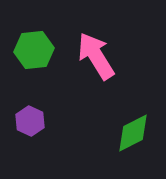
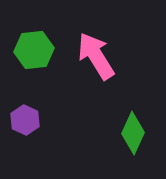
purple hexagon: moved 5 px left, 1 px up
green diamond: rotated 39 degrees counterclockwise
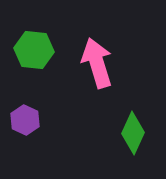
green hexagon: rotated 12 degrees clockwise
pink arrow: moved 1 px right, 7 px down; rotated 15 degrees clockwise
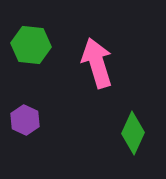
green hexagon: moved 3 px left, 5 px up
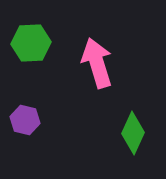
green hexagon: moved 2 px up; rotated 9 degrees counterclockwise
purple hexagon: rotated 12 degrees counterclockwise
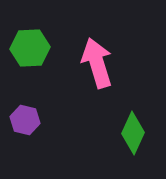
green hexagon: moved 1 px left, 5 px down
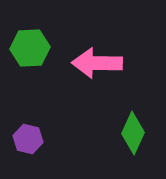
pink arrow: rotated 72 degrees counterclockwise
purple hexagon: moved 3 px right, 19 px down
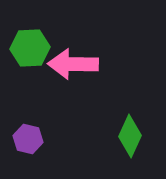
pink arrow: moved 24 px left, 1 px down
green diamond: moved 3 px left, 3 px down
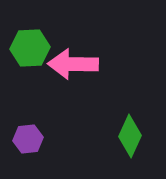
purple hexagon: rotated 20 degrees counterclockwise
